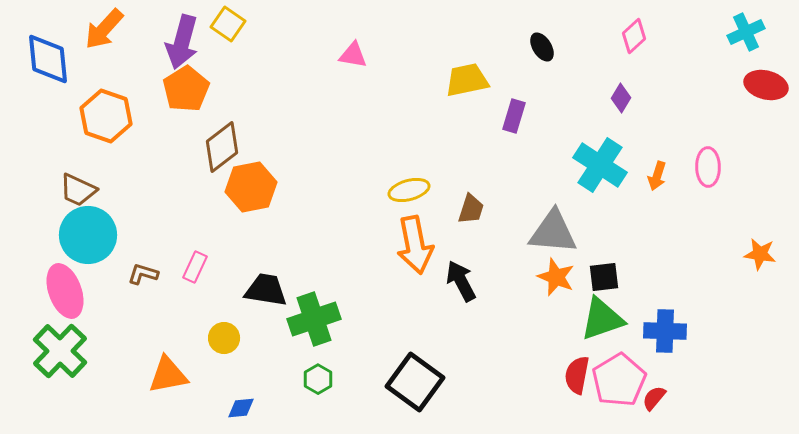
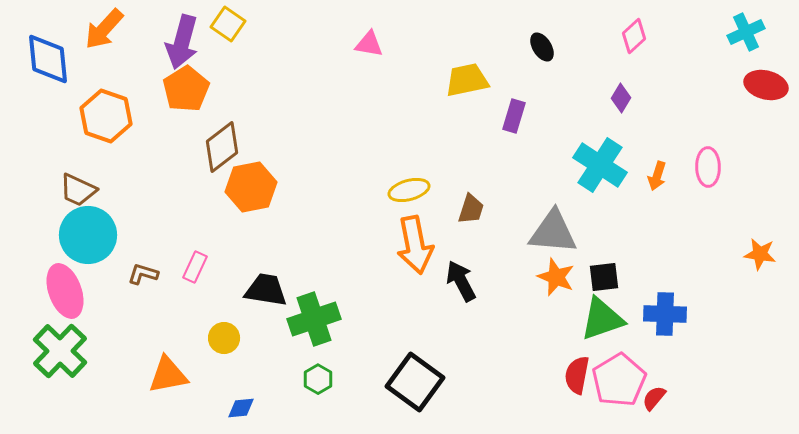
pink triangle at (353, 55): moved 16 px right, 11 px up
blue cross at (665, 331): moved 17 px up
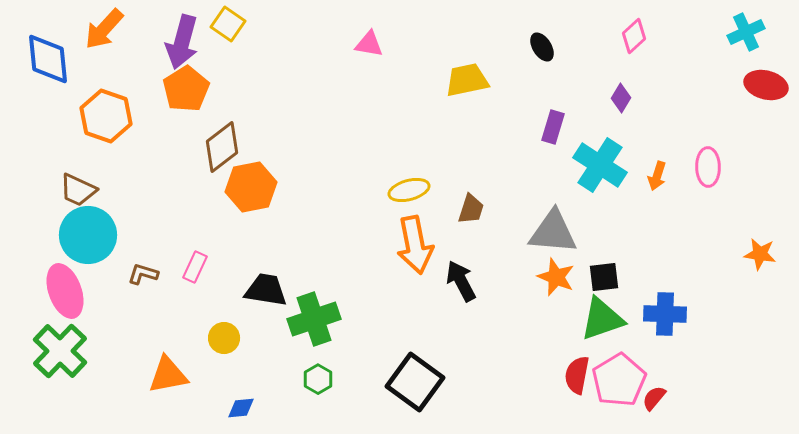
purple rectangle at (514, 116): moved 39 px right, 11 px down
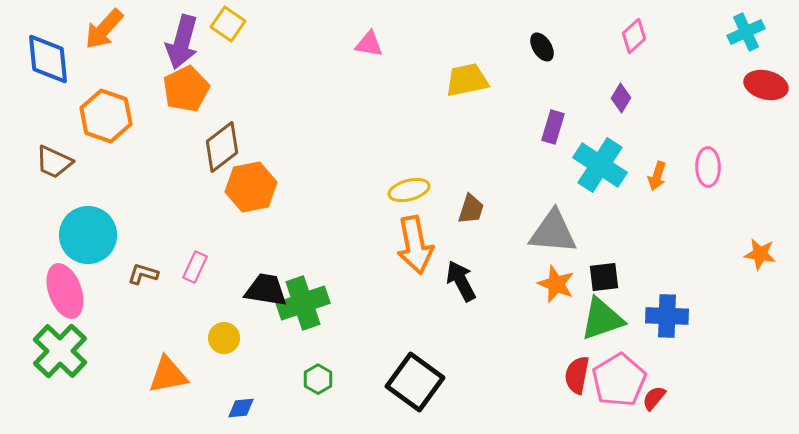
orange pentagon at (186, 89): rotated 6 degrees clockwise
brown trapezoid at (78, 190): moved 24 px left, 28 px up
orange star at (556, 277): moved 7 px down
blue cross at (665, 314): moved 2 px right, 2 px down
green cross at (314, 319): moved 11 px left, 16 px up
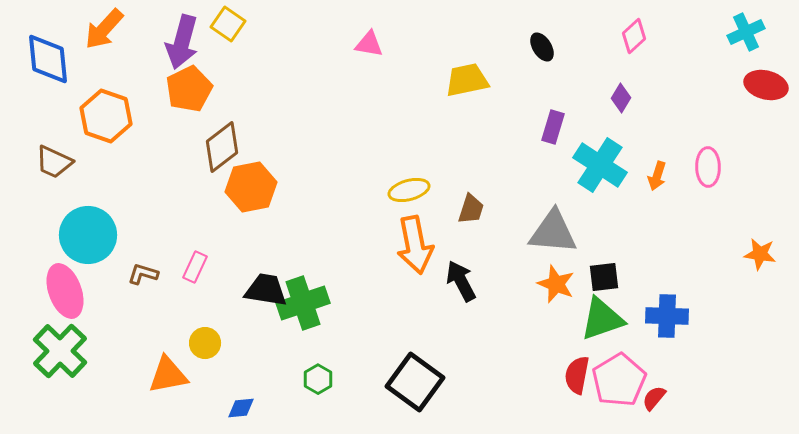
orange pentagon at (186, 89): moved 3 px right
yellow circle at (224, 338): moved 19 px left, 5 px down
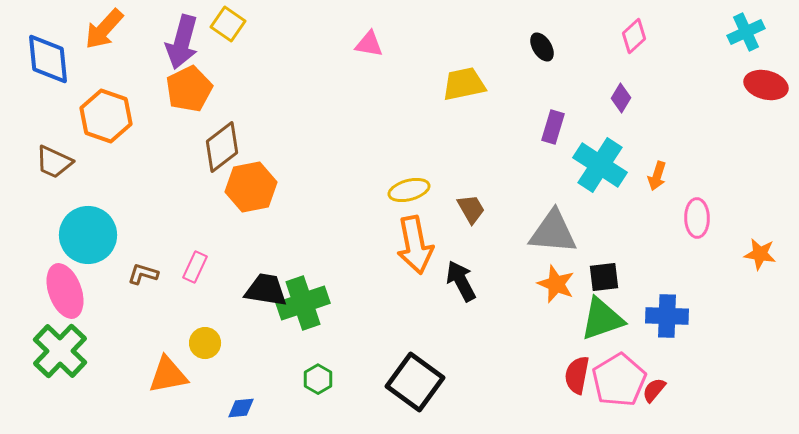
yellow trapezoid at (467, 80): moved 3 px left, 4 px down
pink ellipse at (708, 167): moved 11 px left, 51 px down
brown trapezoid at (471, 209): rotated 48 degrees counterclockwise
red semicircle at (654, 398): moved 8 px up
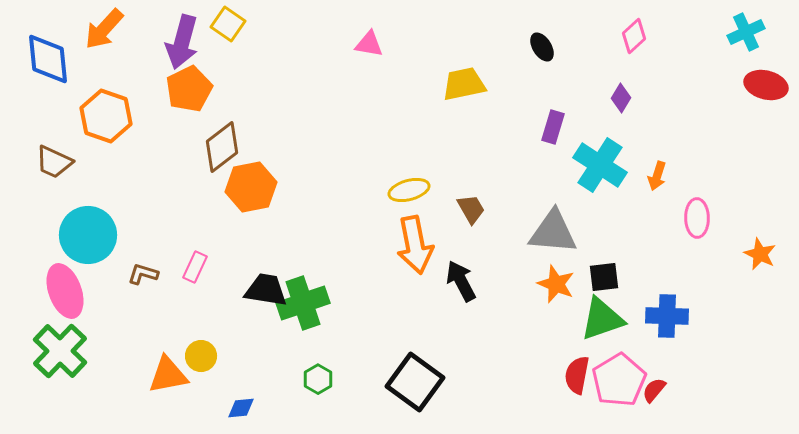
orange star at (760, 254): rotated 16 degrees clockwise
yellow circle at (205, 343): moved 4 px left, 13 px down
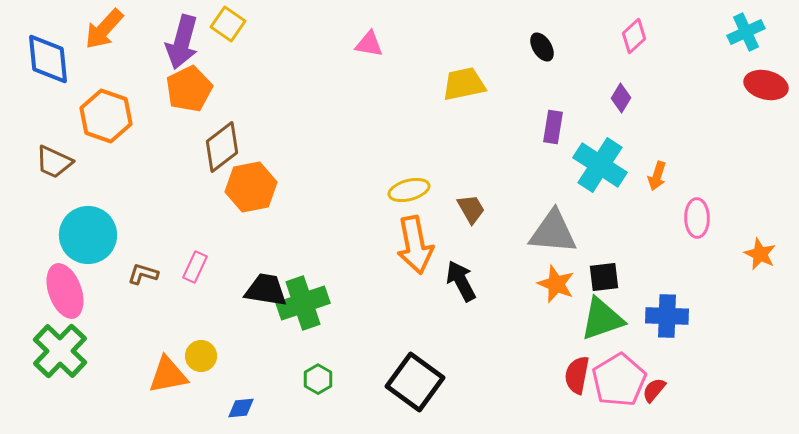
purple rectangle at (553, 127): rotated 8 degrees counterclockwise
